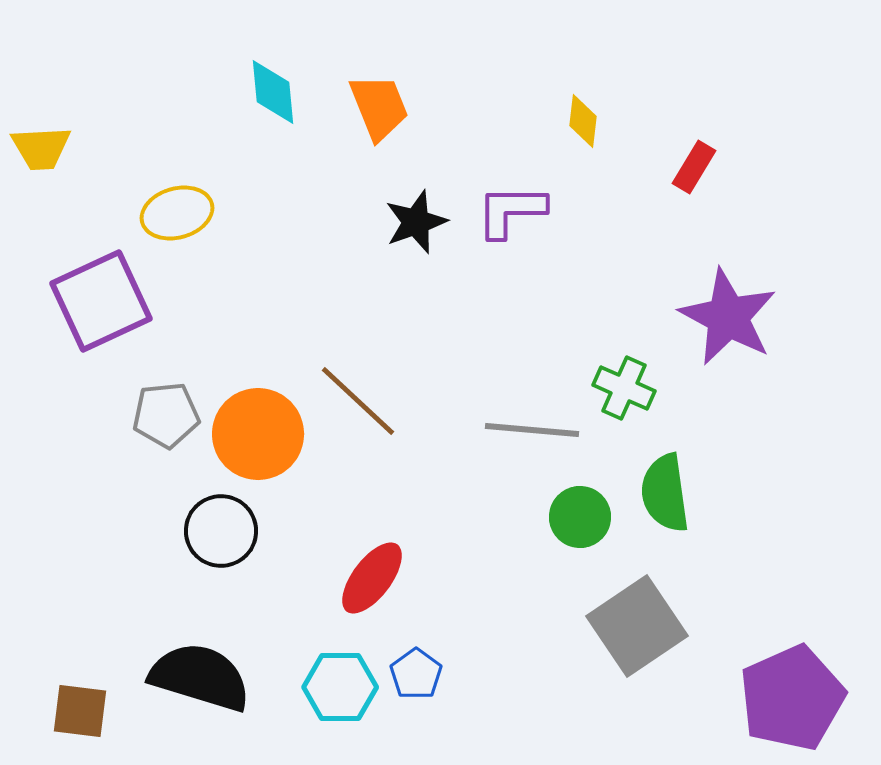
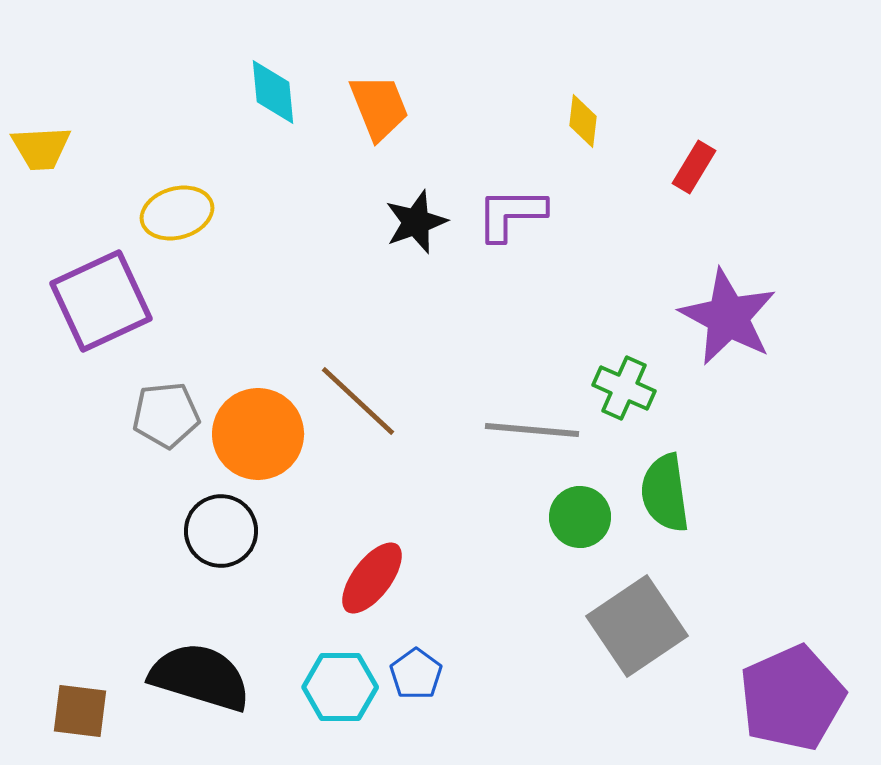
purple L-shape: moved 3 px down
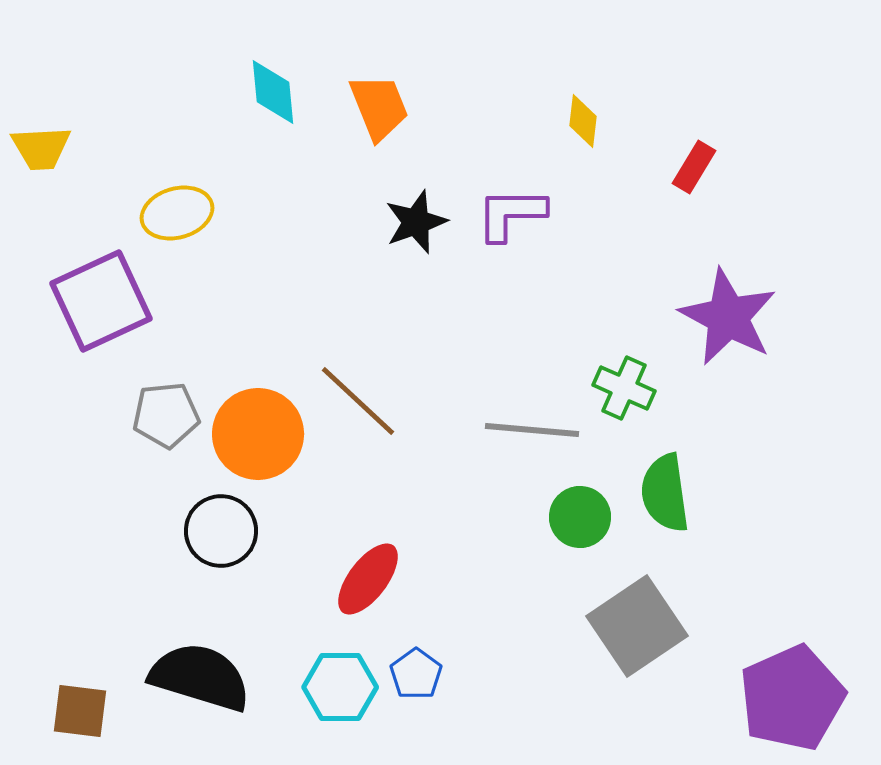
red ellipse: moved 4 px left, 1 px down
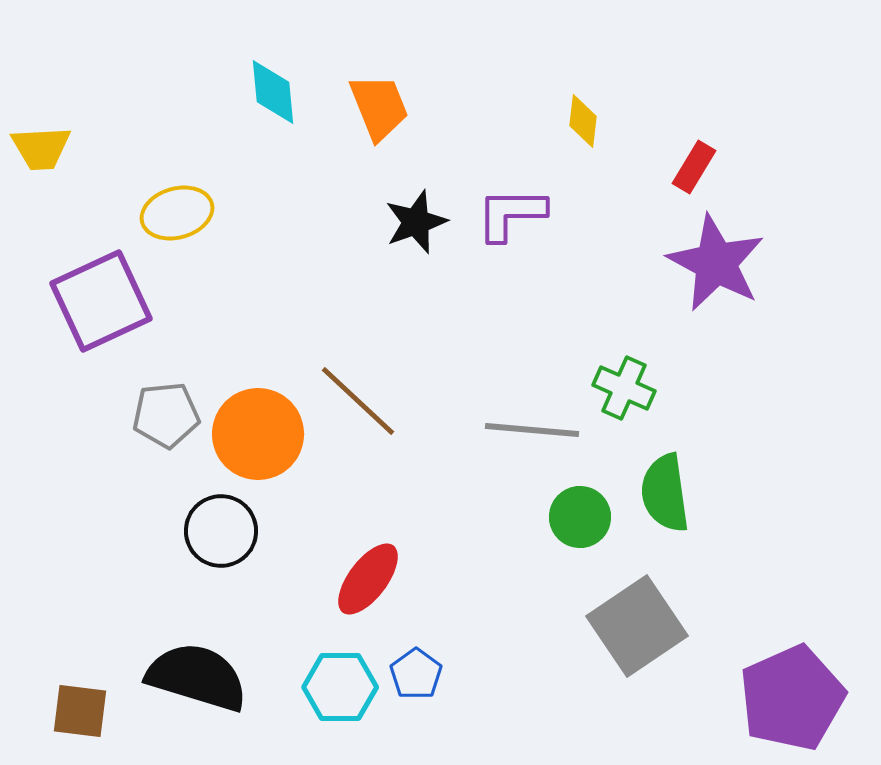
purple star: moved 12 px left, 54 px up
black semicircle: moved 3 px left
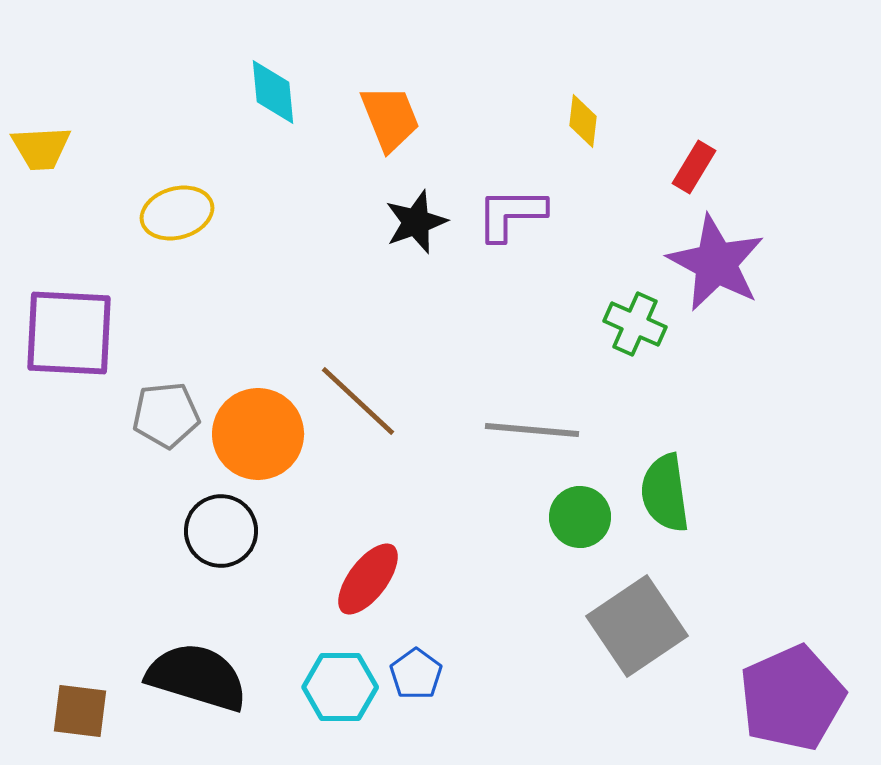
orange trapezoid: moved 11 px right, 11 px down
purple square: moved 32 px left, 32 px down; rotated 28 degrees clockwise
green cross: moved 11 px right, 64 px up
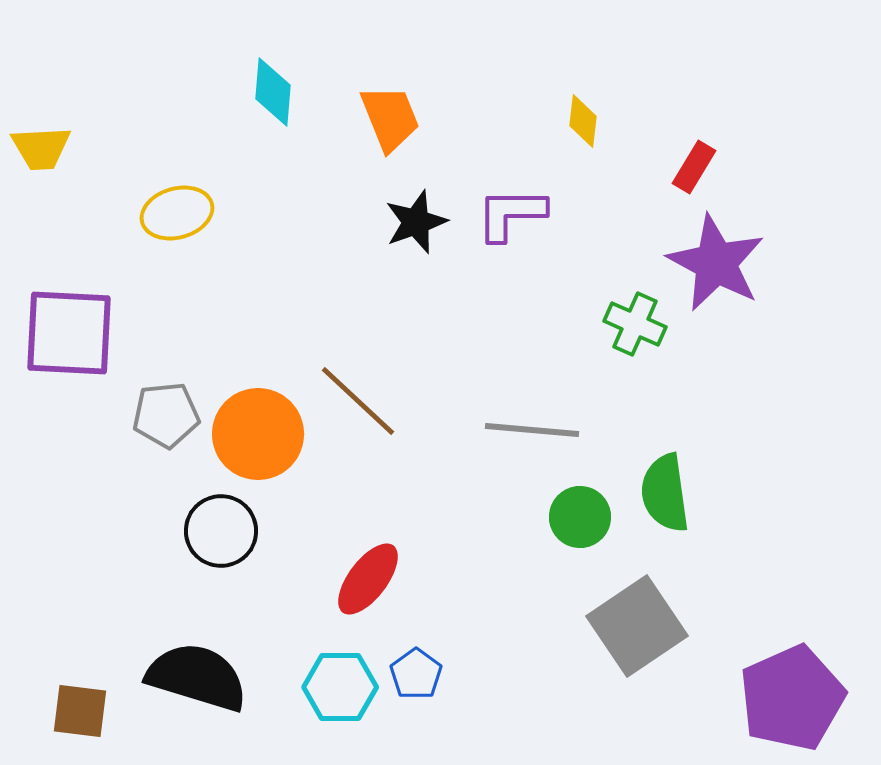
cyan diamond: rotated 10 degrees clockwise
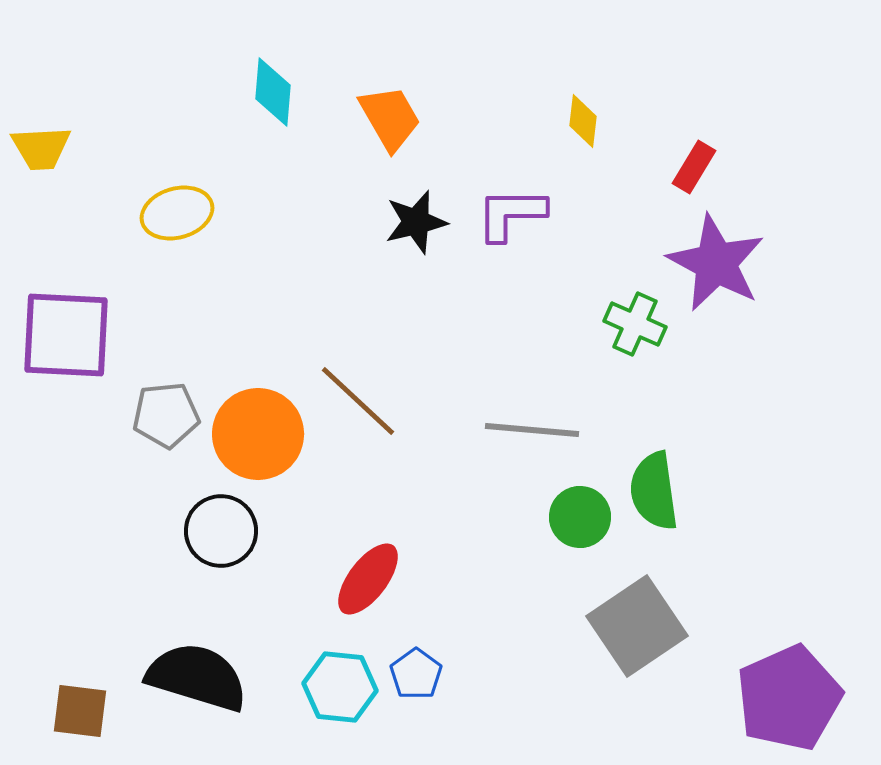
orange trapezoid: rotated 8 degrees counterclockwise
black star: rotated 6 degrees clockwise
purple square: moved 3 px left, 2 px down
green semicircle: moved 11 px left, 2 px up
cyan hexagon: rotated 6 degrees clockwise
purple pentagon: moved 3 px left
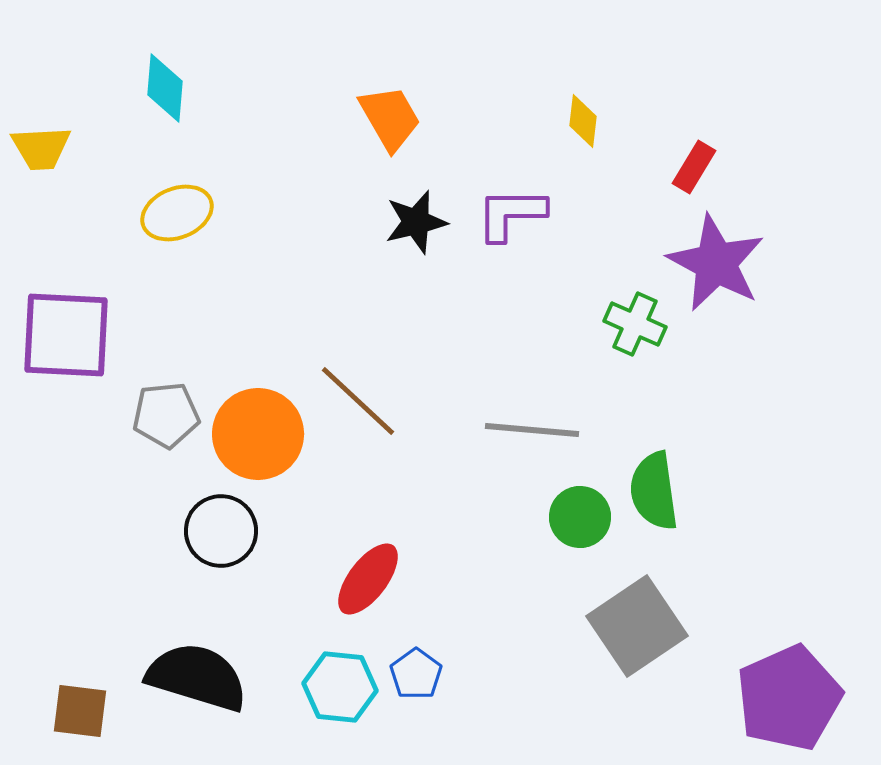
cyan diamond: moved 108 px left, 4 px up
yellow ellipse: rotated 6 degrees counterclockwise
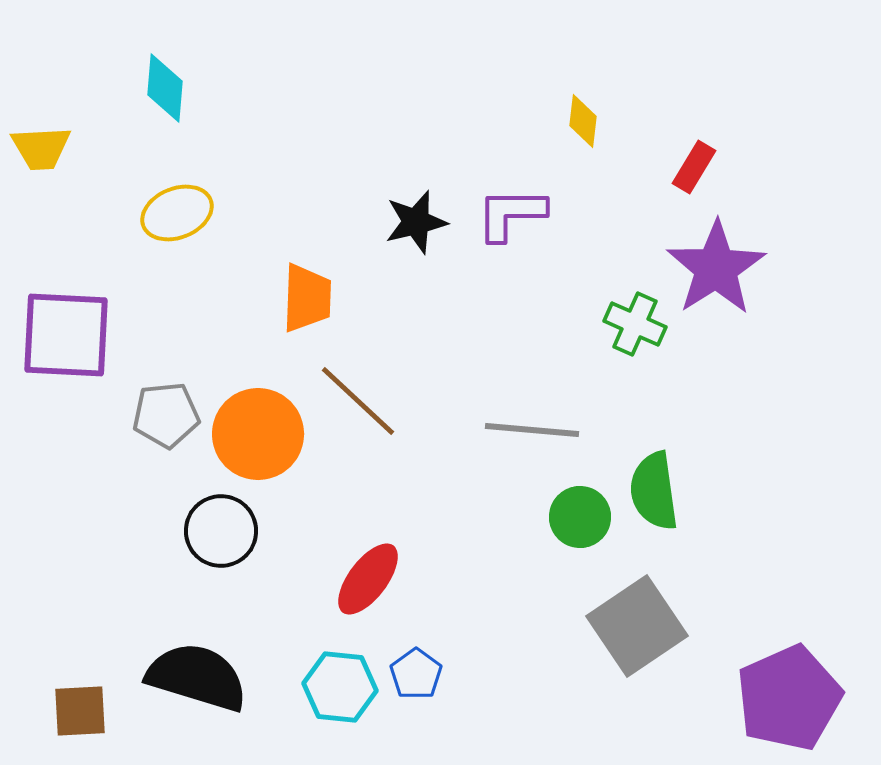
orange trapezoid: moved 83 px left, 180 px down; rotated 32 degrees clockwise
purple star: moved 5 px down; rotated 12 degrees clockwise
brown square: rotated 10 degrees counterclockwise
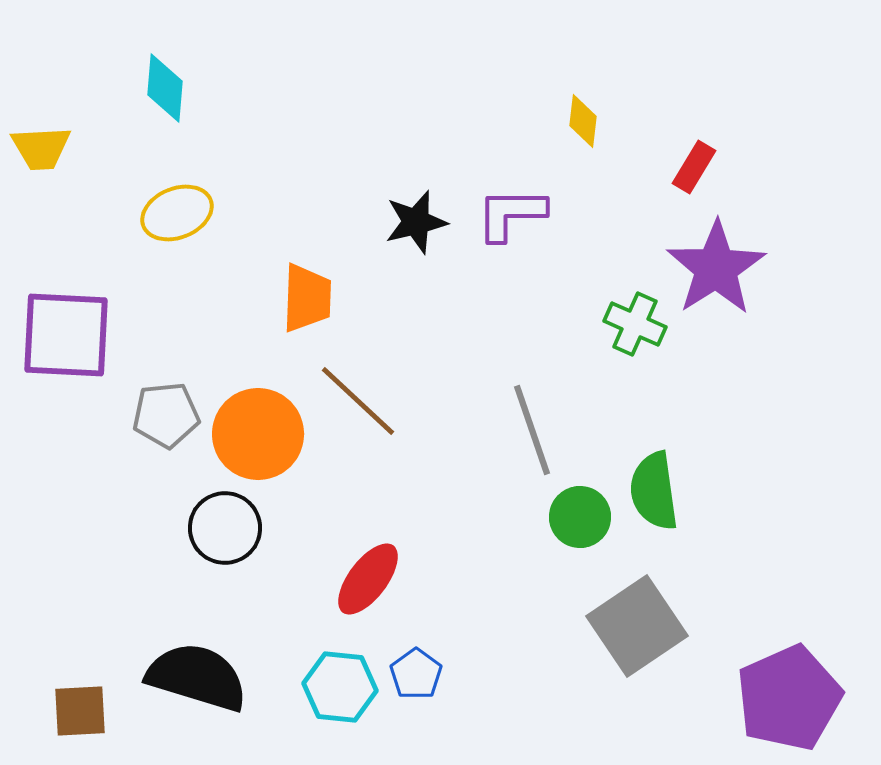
gray line: rotated 66 degrees clockwise
black circle: moved 4 px right, 3 px up
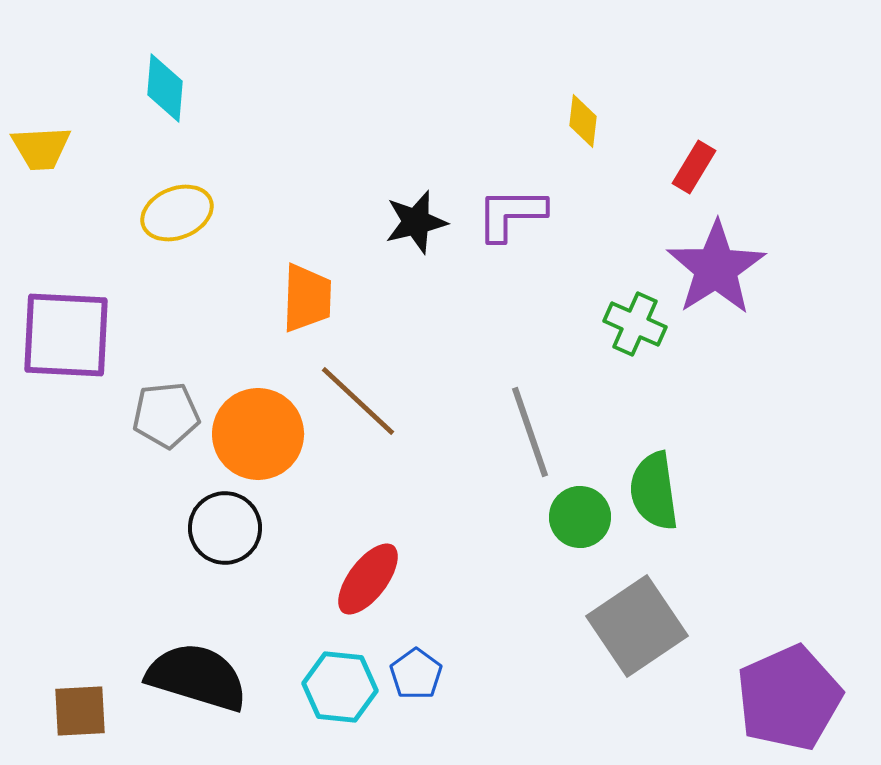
gray line: moved 2 px left, 2 px down
